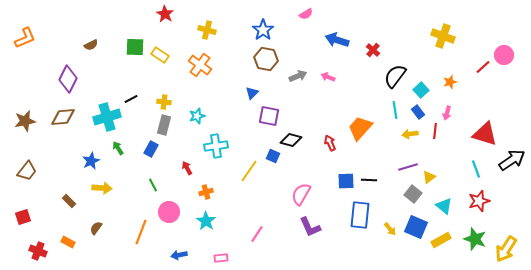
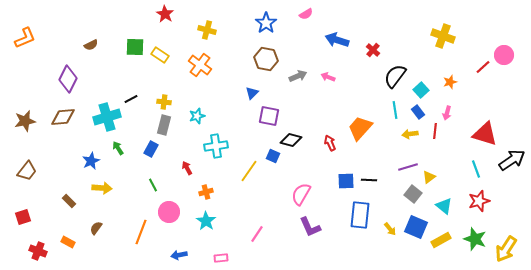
blue star at (263, 30): moved 3 px right, 7 px up
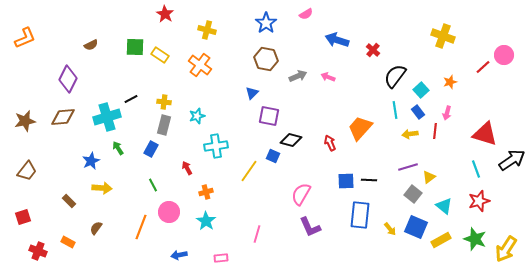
orange line at (141, 232): moved 5 px up
pink line at (257, 234): rotated 18 degrees counterclockwise
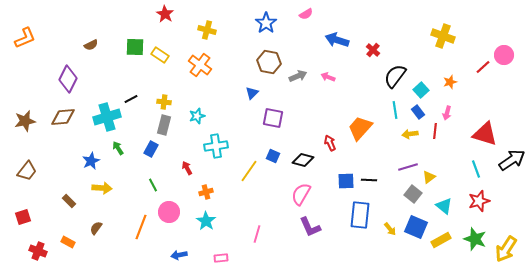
brown hexagon at (266, 59): moved 3 px right, 3 px down
purple square at (269, 116): moved 4 px right, 2 px down
black diamond at (291, 140): moved 12 px right, 20 px down
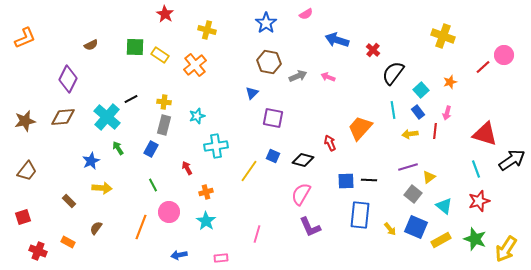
orange cross at (200, 65): moved 5 px left; rotated 15 degrees clockwise
black semicircle at (395, 76): moved 2 px left, 3 px up
cyan line at (395, 110): moved 2 px left
cyan cross at (107, 117): rotated 32 degrees counterclockwise
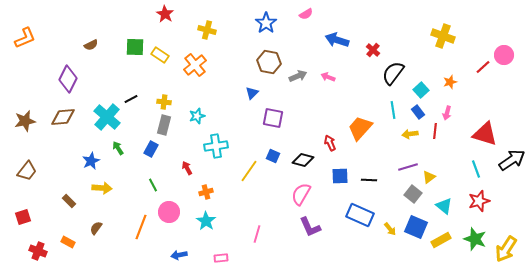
blue square at (346, 181): moved 6 px left, 5 px up
blue rectangle at (360, 215): rotated 72 degrees counterclockwise
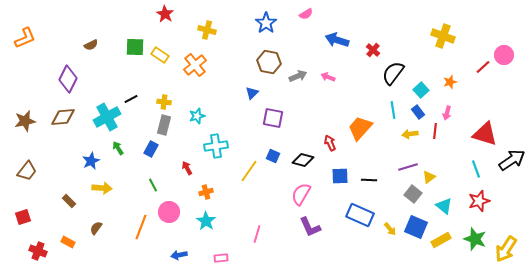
cyan cross at (107, 117): rotated 20 degrees clockwise
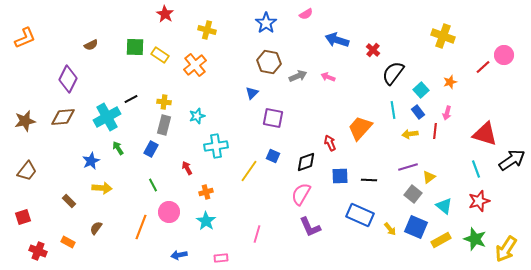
black diamond at (303, 160): moved 3 px right, 2 px down; rotated 35 degrees counterclockwise
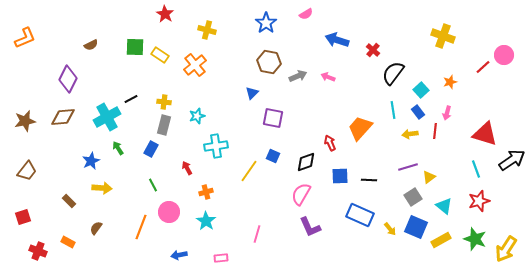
gray square at (413, 194): moved 3 px down; rotated 18 degrees clockwise
